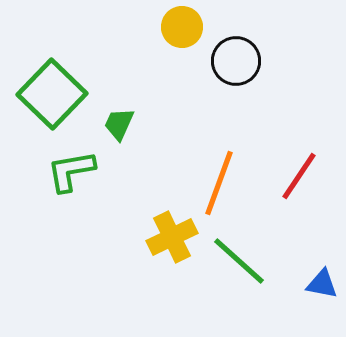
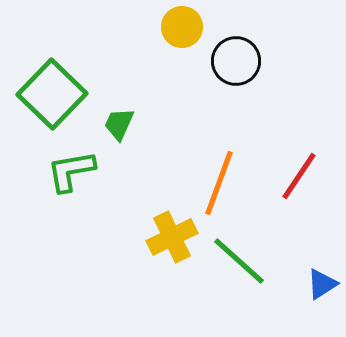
blue triangle: rotated 44 degrees counterclockwise
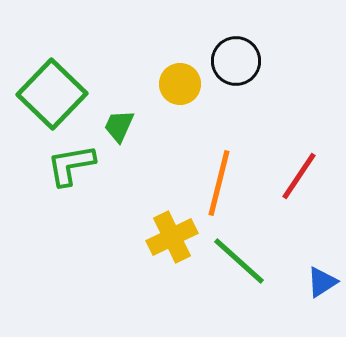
yellow circle: moved 2 px left, 57 px down
green trapezoid: moved 2 px down
green L-shape: moved 6 px up
orange line: rotated 6 degrees counterclockwise
blue triangle: moved 2 px up
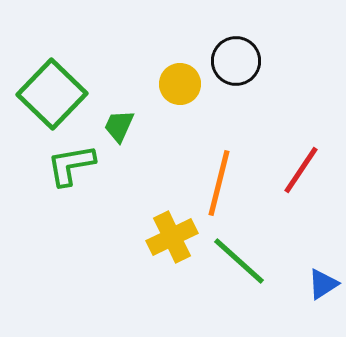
red line: moved 2 px right, 6 px up
blue triangle: moved 1 px right, 2 px down
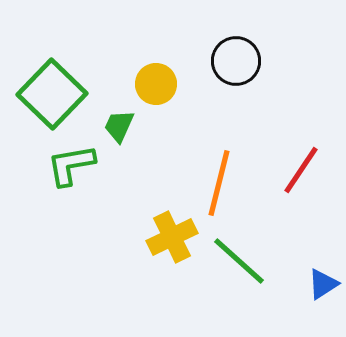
yellow circle: moved 24 px left
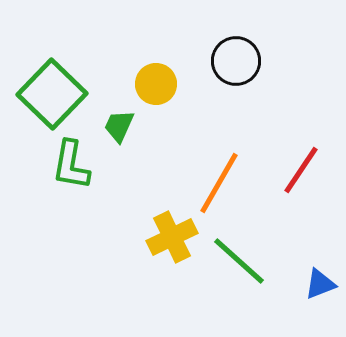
green L-shape: rotated 70 degrees counterclockwise
orange line: rotated 16 degrees clockwise
blue triangle: moved 3 px left; rotated 12 degrees clockwise
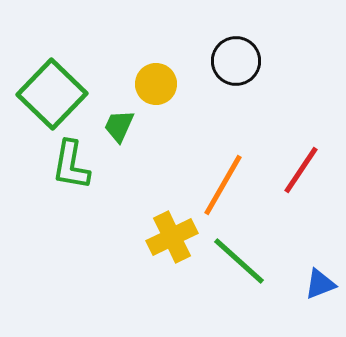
orange line: moved 4 px right, 2 px down
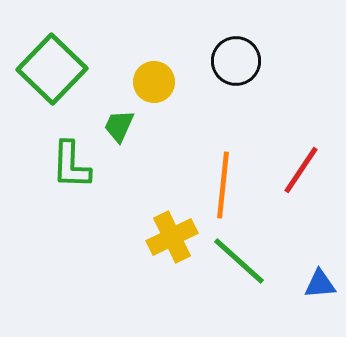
yellow circle: moved 2 px left, 2 px up
green square: moved 25 px up
green L-shape: rotated 8 degrees counterclockwise
orange line: rotated 24 degrees counterclockwise
blue triangle: rotated 16 degrees clockwise
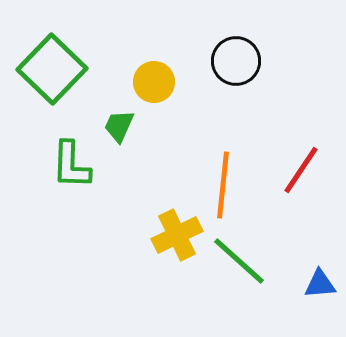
yellow cross: moved 5 px right, 2 px up
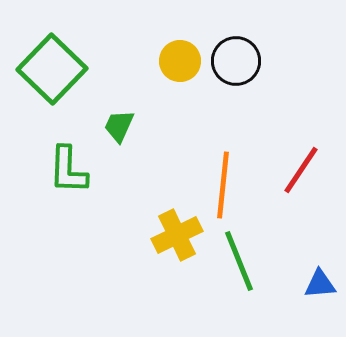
yellow circle: moved 26 px right, 21 px up
green L-shape: moved 3 px left, 5 px down
green line: rotated 26 degrees clockwise
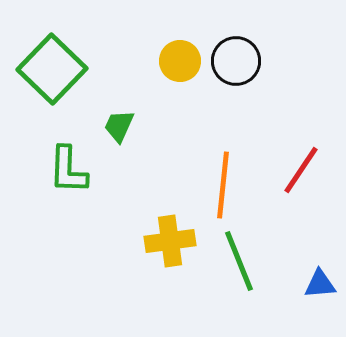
yellow cross: moved 7 px left, 6 px down; rotated 18 degrees clockwise
